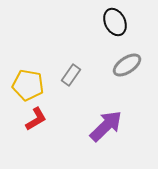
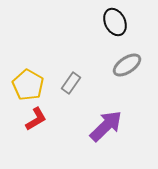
gray rectangle: moved 8 px down
yellow pentagon: rotated 20 degrees clockwise
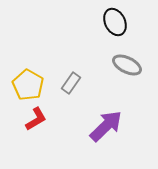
gray ellipse: rotated 60 degrees clockwise
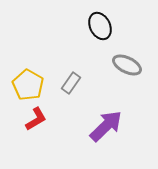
black ellipse: moved 15 px left, 4 px down
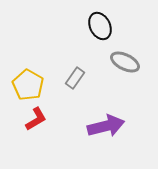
gray ellipse: moved 2 px left, 3 px up
gray rectangle: moved 4 px right, 5 px up
purple arrow: rotated 30 degrees clockwise
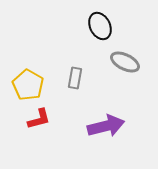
gray rectangle: rotated 25 degrees counterclockwise
red L-shape: moved 3 px right; rotated 15 degrees clockwise
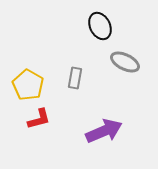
purple arrow: moved 2 px left, 5 px down; rotated 9 degrees counterclockwise
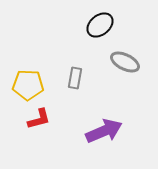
black ellipse: moved 1 px up; rotated 76 degrees clockwise
yellow pentagon: rotated 28 degrees counterclockwise
